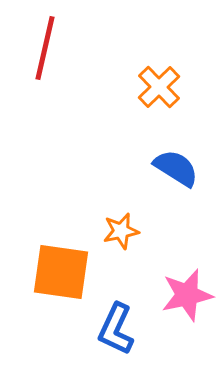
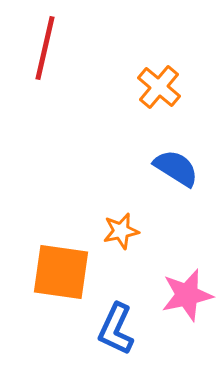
orange cross: rotated 6 degrees counterclockwise
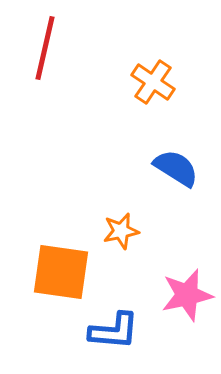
orange cross: moved 6 px left, 5 px up; rotated 6 degrees counterclockwise
blue L-shape: moved 2 px left, 2 px down; rotated 110 degrees counterclockwise
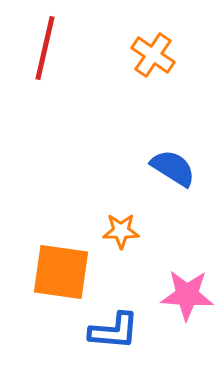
orange cross: moved 27 px up
blue semicircle: moved 3 px left
orange star: rotated 12 degrees clockwise
pink star: rotated 16 degrees clockwise
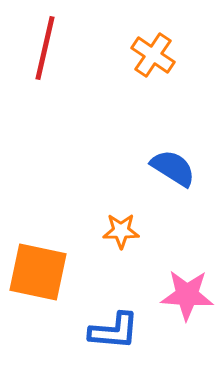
orange square: moved 23 px left; rotated 4 degrees clockwise
